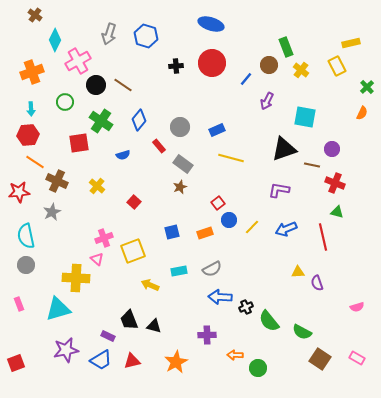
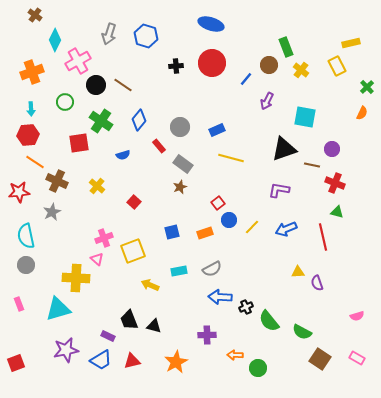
pink semicircle at (357, 307): moved 9 px down
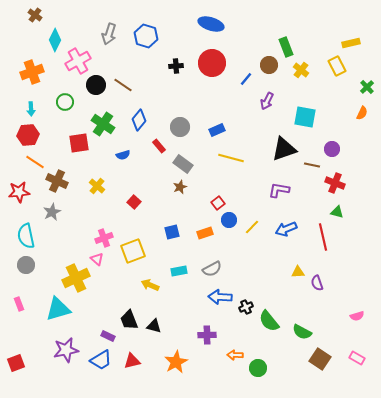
green cross at (101, 121): moved 2 px right, 3 px down
yellow cross at (76, 278): rotated 28 degrees counterclockwise
